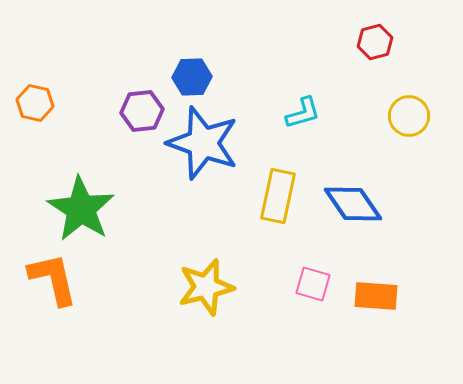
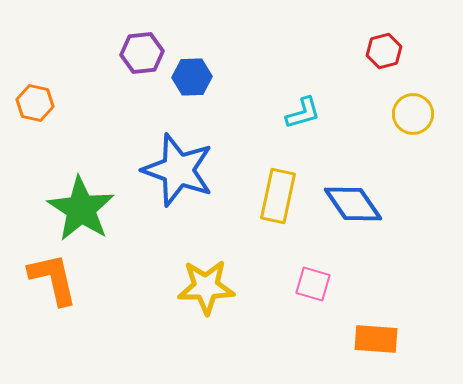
red hexagon: moved 9 px right, 9 px down
purple hexagon: moved 58 px up
yellow circle: moved 4 px right, 2 px up
blue star: moved 25 px left, 27 px down
yellow star: rotated 12 degrees clockwise
orange rectangle: moved 43 px down
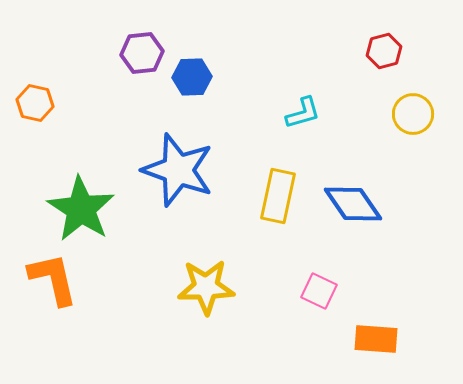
pink square: moved 6 px right, 7 px down; rotated 9 degrees clockwise
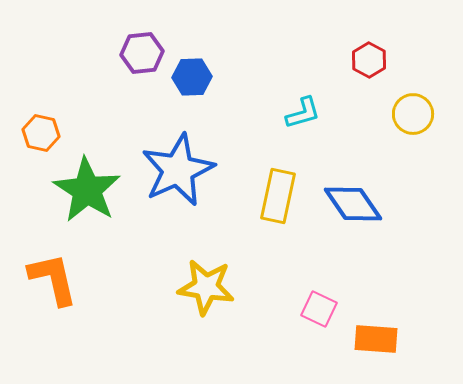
red hexagon: moved 15 px left, 9 px down; rotated 16 degrees counterclockwise
orange hexagon: moved 6 px right, 30 px down
blue star: rotated 28 degrees clockwise
green star: moved 6 px right, 19 px up
yellow star: rotated 10 degrees clockwise
pink square: moved 18 px down
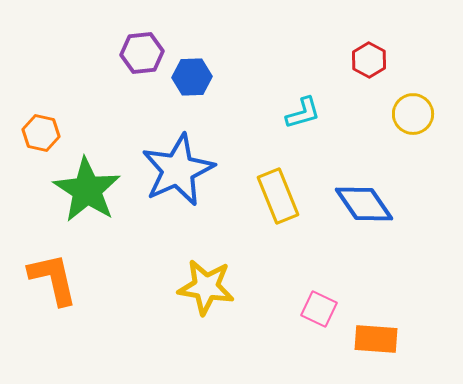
yellow rectangle: rotated 34 degrees counterclockwise
blue diamond: moved 11 px right
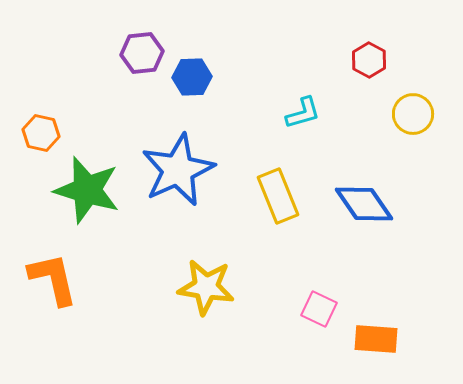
green star: rotated 16 degrees counterclockwise
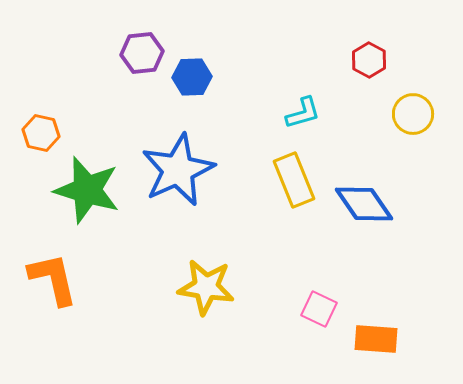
yellow rectangle: moved 16 px right, 16 px up
